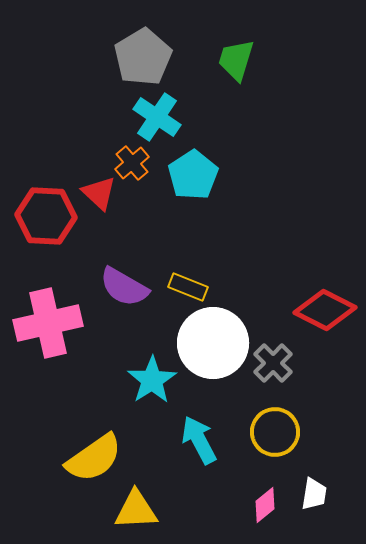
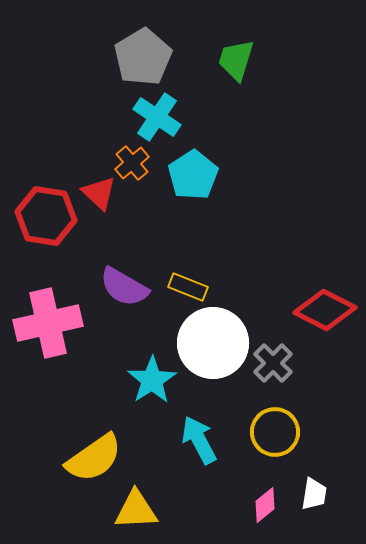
red hexagon: rotated 6 degrees clockwise
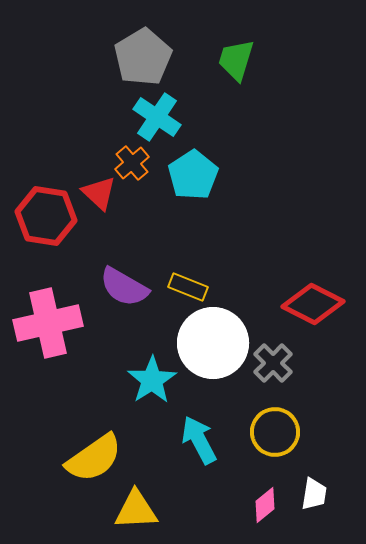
red diamond: moved 12 px left, 6 px up
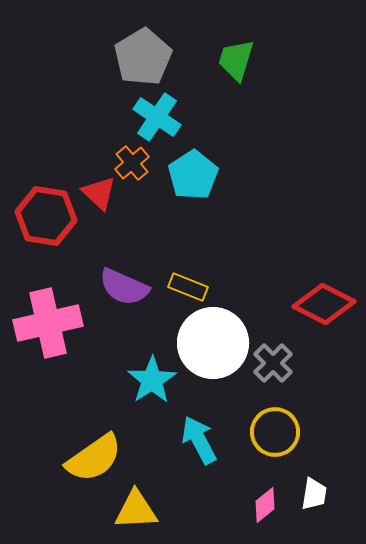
purple semicircle: rotated 6 degrees counterclockwise
red diamond: moved 11 px right
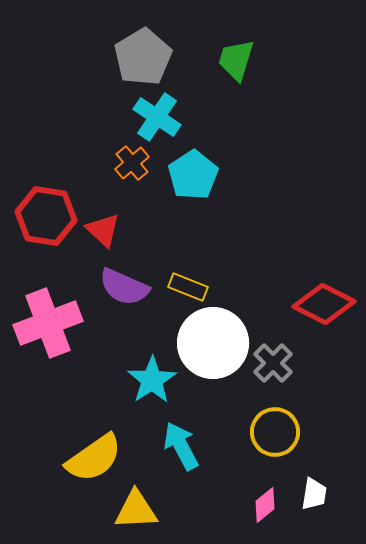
red triangle: moved 4 px right, 37 px down
pink cross: rotated 8 degrees counterclockwise
cyan arrow: moved 18 px left, 6 px down
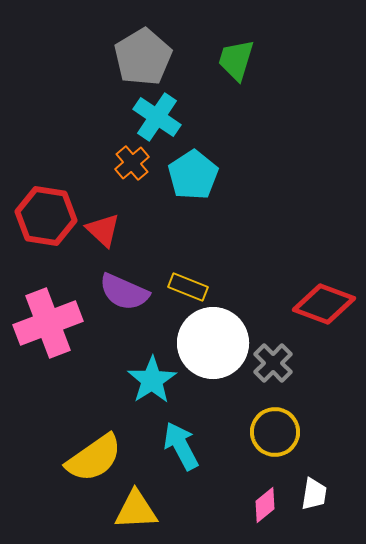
purple semicircle: moved 5 px down
red diamond: rotated 6 degrees counterclockwise
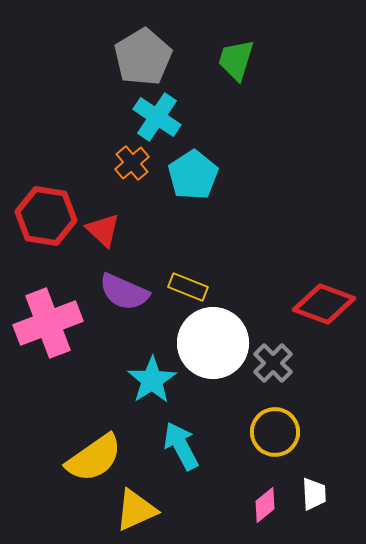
white trapezoid: rotated 12 degrees counterclockwise
yellow triangle: rotated 21 degrees counterclockwise
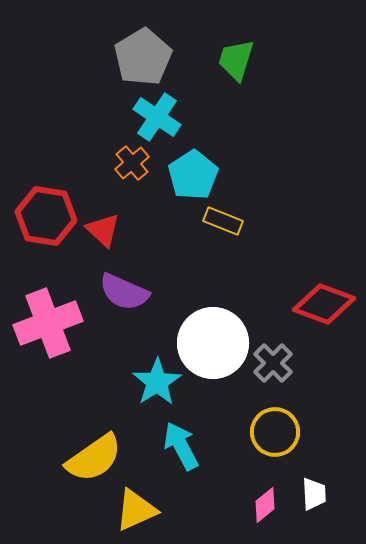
yellow rectangle: moved 35 px right, 66 px up
cyan star: moved 5 px right, 2 px down
